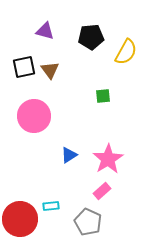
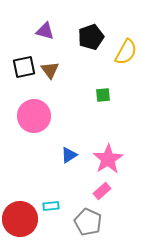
black pentagon: rotated 15 degrees counterclockwise
green square: moved 1 px up
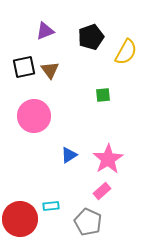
purple triangle: rotated 36 degrees counterclockwise
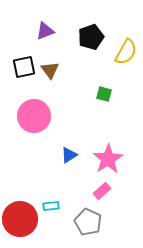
green square: moved 1 px right, 1 px up; rotated 21 degrees clockwise
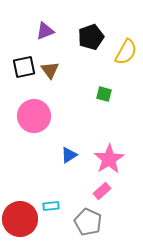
pink star: moved 1 px right
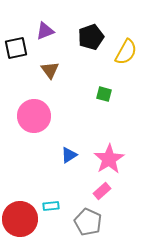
black square: moved 8 px left, 19 px up
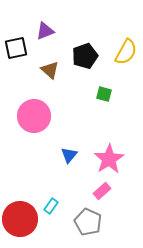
black pentagon: moved 6 px left, 19 px down
brown triangle: rotated 12 degrees counterclockwise
blue triangle: rotated 18 degrees counterclockwise
cyan rectangle: rotated 49 degrees counterclockwise
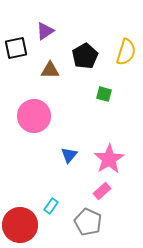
purple triangle: rotated 12 degrees counterclockwise
yellow semicircle: rotated 12 degrees counterclockwise
black pentagon: rotated 10 degrees counterclockwise
brown triangle: rotated 42 degrees counterclockwise
red circle: moved 6 px down
